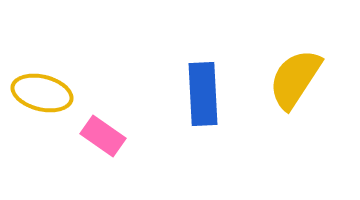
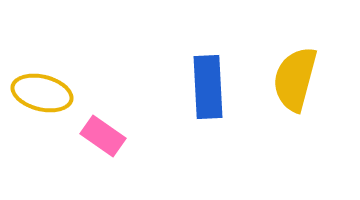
yellow semicircle: rotated 18 degrees counterclockwise
blue rectangle: moved 5 px right, 7 px up
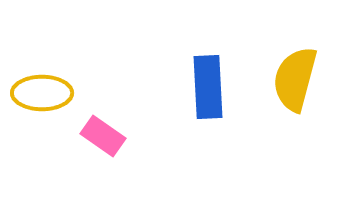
yellow ellipse: rotated 14 degrees counterclockwise
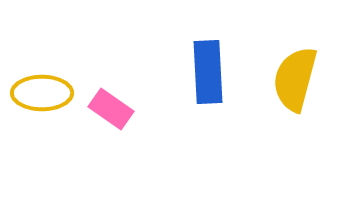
blue rectangle: moved 15 px up
pink rectangle: moved 8 px right, 27 px up
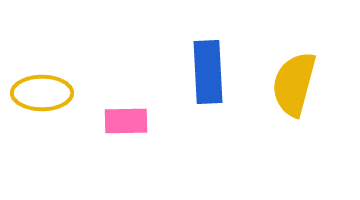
yellow semicircle: moved 1 px left, 5 px down
pink rectangle: moved 15 px right, 12 px down; rotated 36 degrees counterclockwise
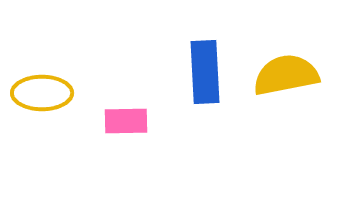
blue rectangle: moved 3 px left
yellow semicircle: moved 8 px left, 9 px up; rotated 64 degrees clockwise
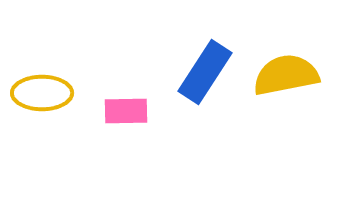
blue rectangle: rotated 36 degrees clockwise
pink rectangle: moved 10 px up
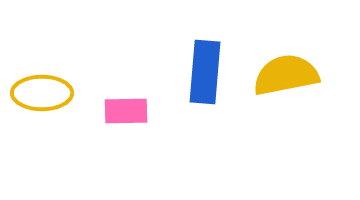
blue rectangle: rotated 28 degrees counterclockwise
